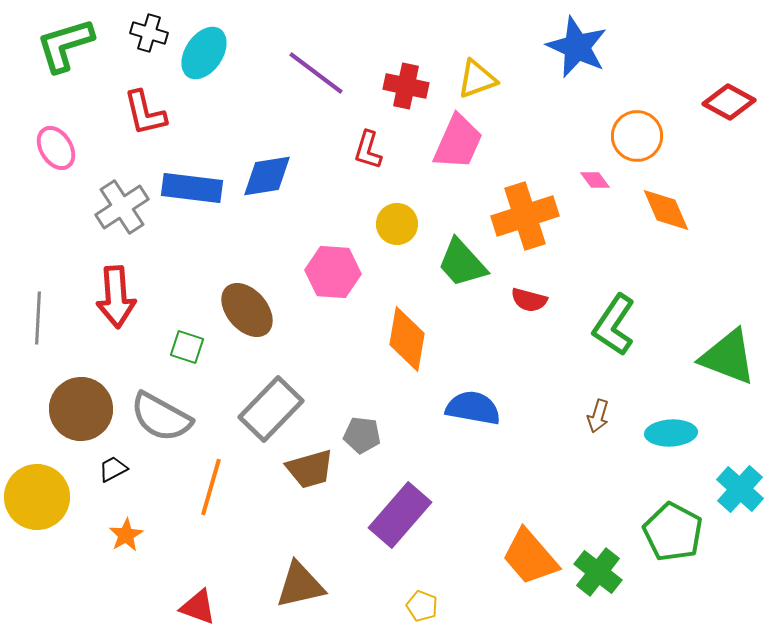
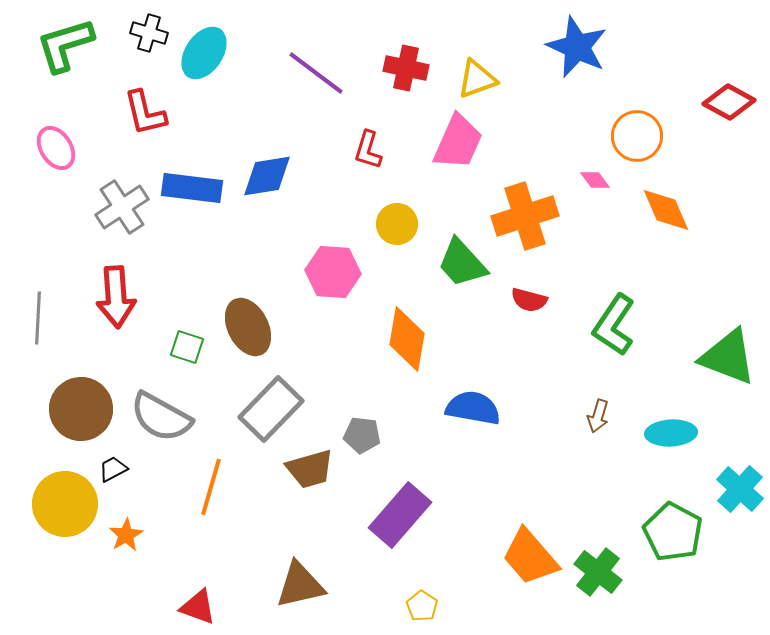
red cross at (406, 86): moved 18 px up
brown ellipse at (247, 310): moved 1 px right, 17 px down; rotated 14 degrees clockwise
yellow circle at (37, 497): moved 28 px right, 7 px down
yellow pentagon at (422, 606): rotated 12 degrees clockwise
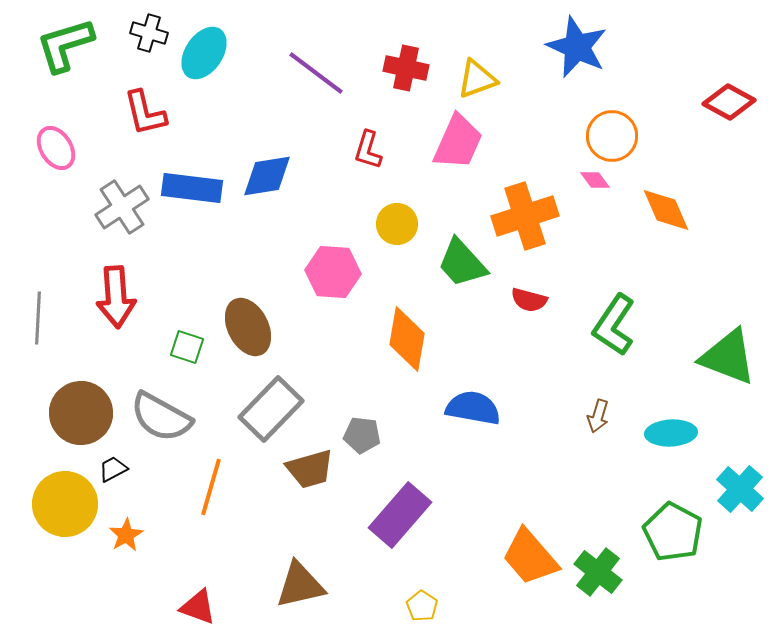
orange circle at (637, 136): moved 25 px left
brown circle at (81, 409): moved 4 px down
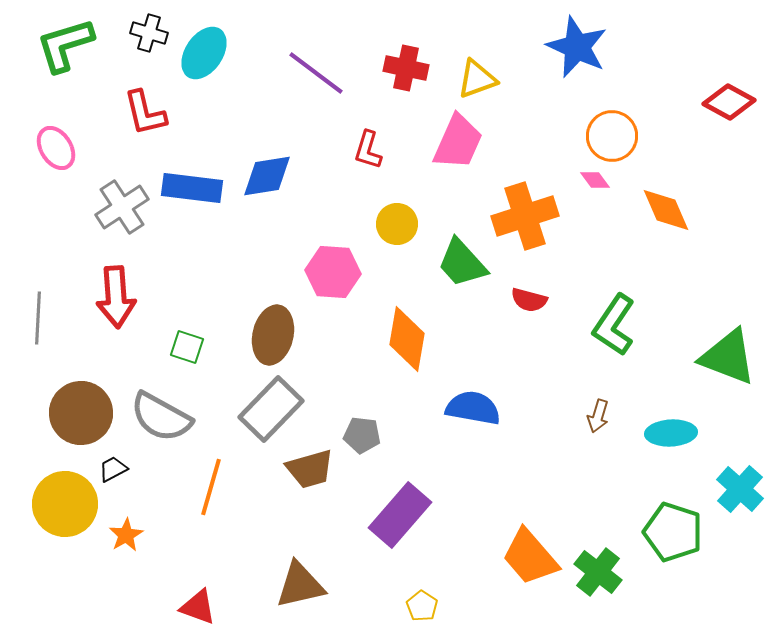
brown ellipse at (248, 327): moved 25 px right, 8 px down; rotated 40 degrees clockwise
green pentagon at (673, 532): rotated 10 degrees counterclockwise
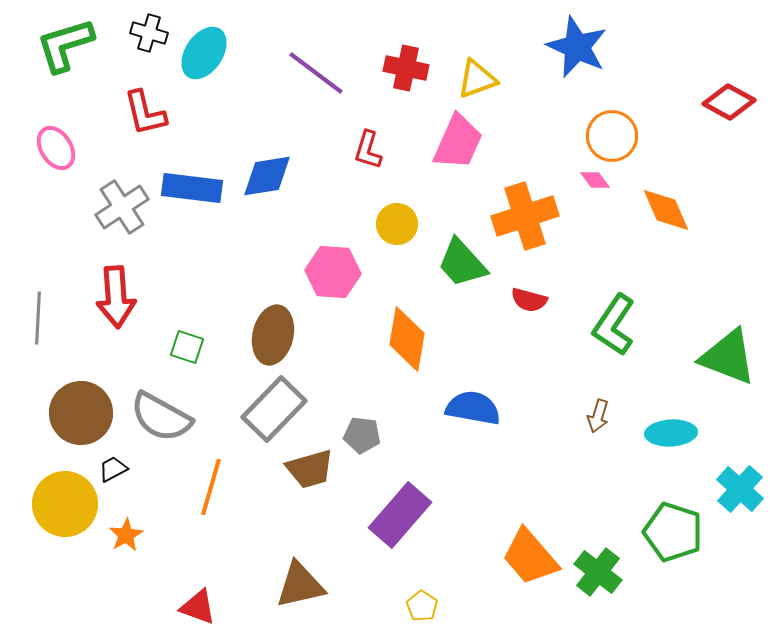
gray rectangle at (271, 409): moved 3 px right
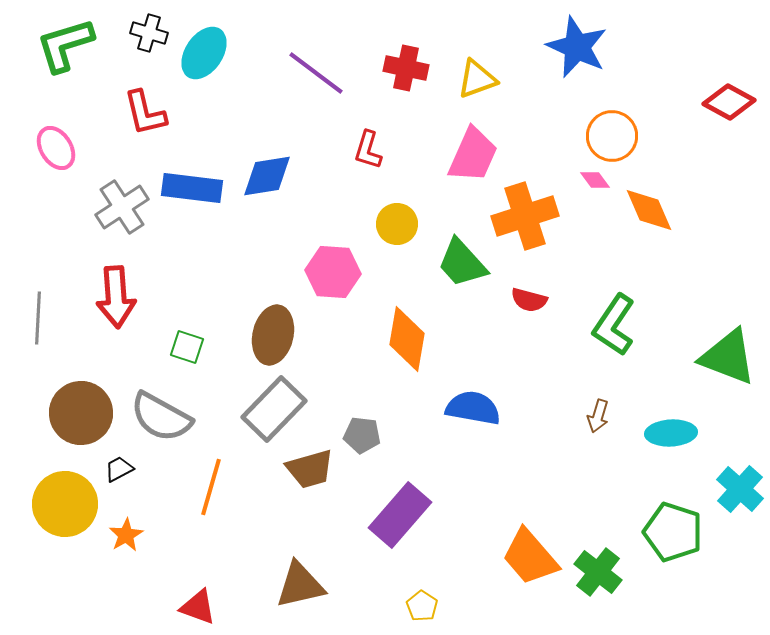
pink trapezoid at (458, 142): moved 15 px right, 13 px down
orange diamond at (666, 210): moved 17 px left
black trapezoid at (113, 469): moved 6 px right
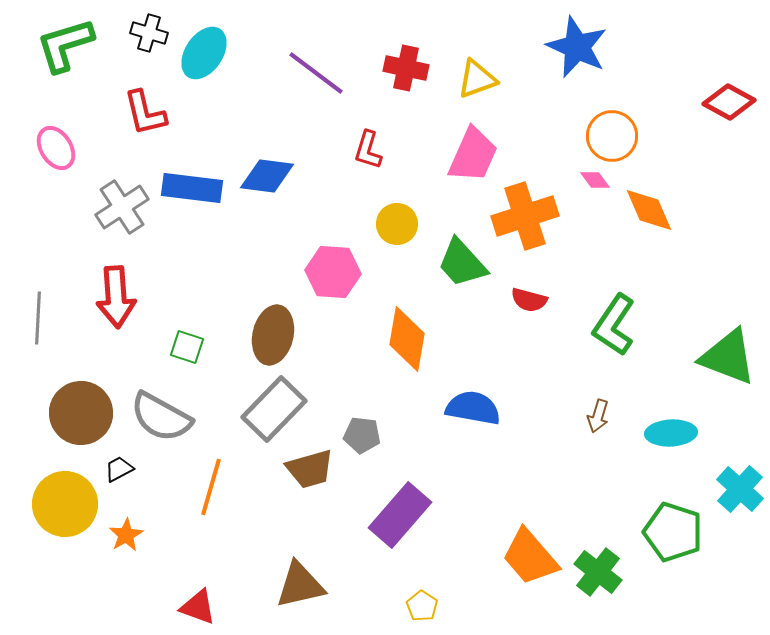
blue diamond at (267, 176): rotated 16 degrees clockwise
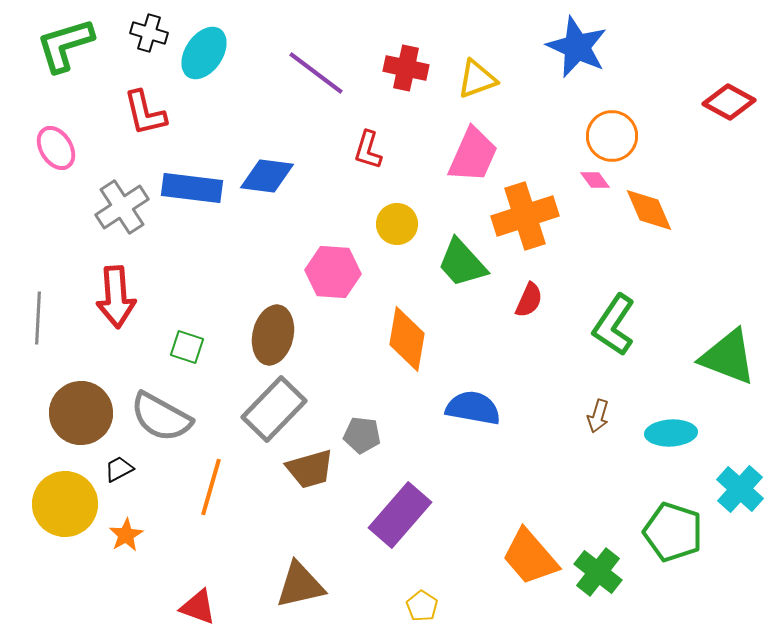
red semicircle at (529, 300): rotated 81 degrees counterclockwise
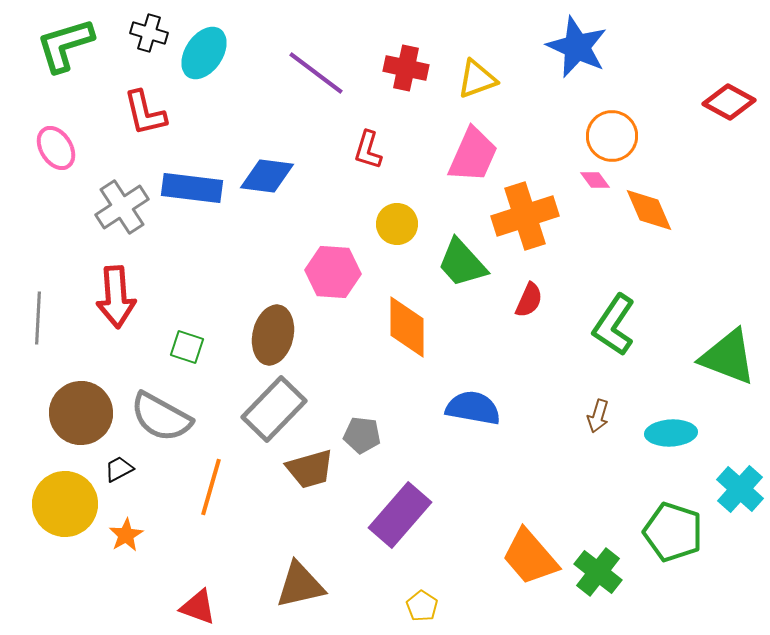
orange diamond at (407, 339): moved 12 px up; rotated 10 degrees counterclockwise
